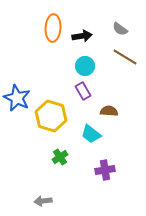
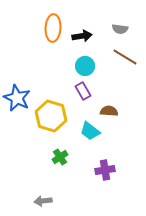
gray semicircle: rotated 28 degrees counterclockwise
cyan trapezoid: moved 1 px left, 3 px up
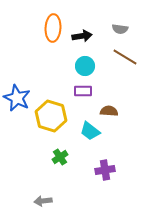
purple rectangle: rotated 60 degrees counterclockwise
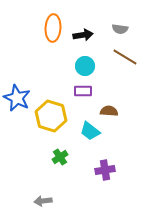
black arrow: moved 1 px right, 1 px up
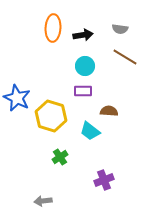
purple cross: moved 1 px left, 10 px down; rotated 12 degrees counterclockwise
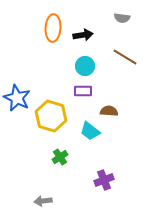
gray semicircle: moved 2 px right, 11 px up
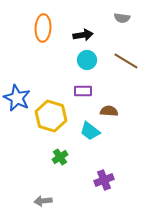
orange ellipse: moved 10 px left
brown line: moved 1 px right, 4 px down
cyan circle: moved 2 px right, 6 px up
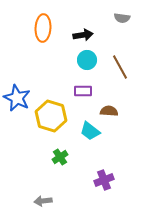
brown line: moved 6 px left, 6 px down; rotated 30 degrees clockwise
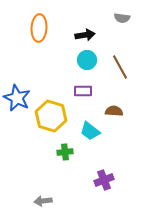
orange ellipse: moved 4 px left
black arrow: moved 2 px right
brown semicircle: moved 5 px right
green cross: moved 5 px right, 5 px up; rotated 28 degrees clockwise
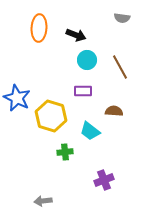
black arrow: moved 9 px left; rotated 30 degrees clockwise
